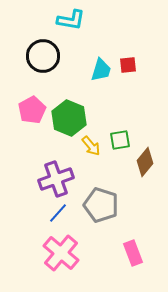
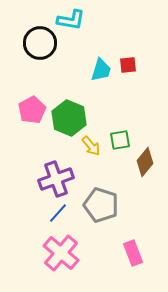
black circle: moved 3 px left, 13 px up
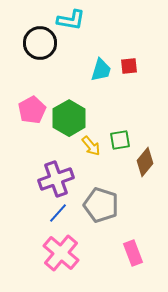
red square: moved 1 px right, 1 px down
green hexagon: rotated 8 degrees clockwise
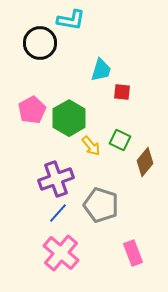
red square: moved 7 px left, 26 px down; rotated 12 degrees clockwise
green square: rotated 35 degrees clockwise
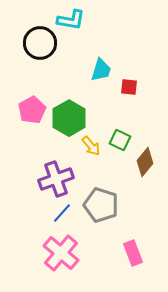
red square: moved 7 px right, 5 px up
blue line: moved 4 px right
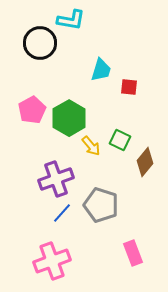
pink cross: moved 9 px left, 8 px down; rotated 30 degrees clockwise
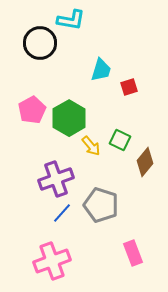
red square: rotated 24 degrees counterclockwise
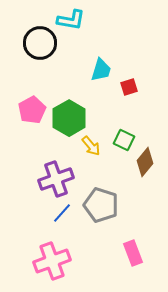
green square: moved 4 px right
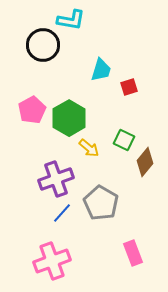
black circle: moved 3 px right, 2 px down
yellow arrow: moved 2 px left, 2 px down; rotated 10 degrees counterclockwise
gray pentagon: moved 2 px up; rotated 12 degrees clockwise
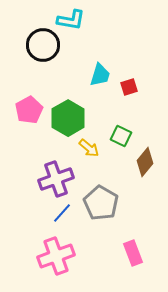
cyan trapezoid: moved 1 px left, 5 px down
pink pentagon: moved 3 px left
green hexagon: moved 1 px left
green square: moved 3 px left, 4 px up
pink cross: moved 4 px right, 5 px up
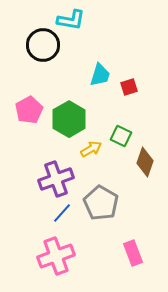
green hexagon: moved 1 px right, 1 px down
yellow arrow: moved 2 px right, 1 px down; rotated 70 degrees counterclockwise
brown diamond: rotated 20 degrees counterclockwise
